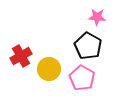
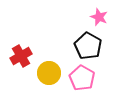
pink star: moved 2 px right; rotated 18 degrees clockwise
yellow circle: moved 4 px down
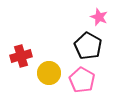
red cross: rotated 15 degrees clockwise
pink pentagon: moved 2 px down
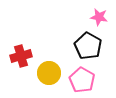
pink star: rotated 12 degrees counterclockwise
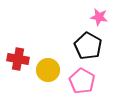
red cross: moved 3 px left, 3 px down; rotated 25 degrees clockwise
yellow circle: moved 1 px left, 3 px up
pink pentagon: moved 1 px down
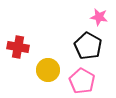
red cross: moved 12 px up
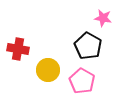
pink star: moved 4 px right, 1 px down
red cross: moved 2 px down
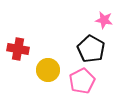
pink star: moved 1 px right, 2 px down
black pentagon: moved 3 px right, 3 px down
pink pentagon: rotated 15 degrees clockwise
